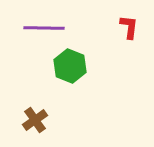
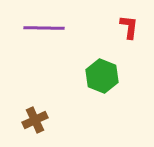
green hexagon: moved 32 px right, 10 px down
brown cross: rotated 10 degrees clockwise
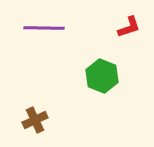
red L-shape: rotated 65 degrees clockwise
